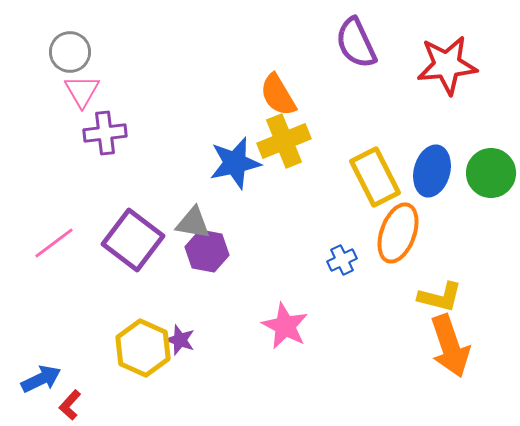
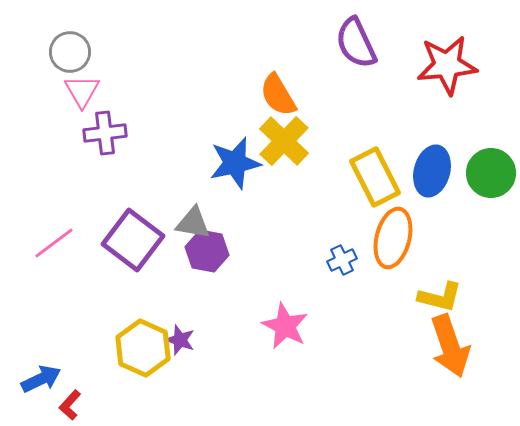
yellow cross: rotated 24 degrees counterclockwise
orange ellipse: moved 5 px left, 5 px down; rotated 6 degrees counterclockwise
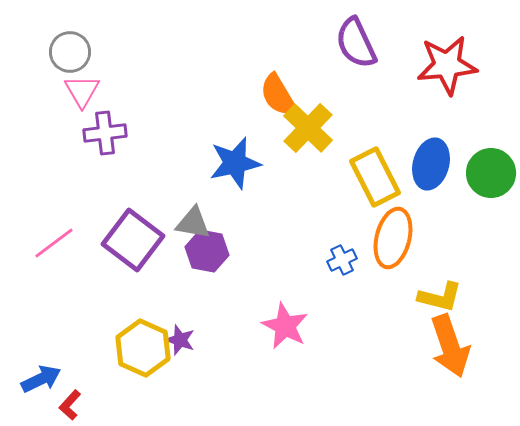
yellow cross: moved 24 px right, 13 px up
blue ellipse: moved 1 px left, 7 px up
